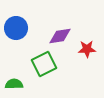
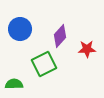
blue circle: moved 4 px right, 1 px down
purple diamond: rotated 40 degrees counterclockwise
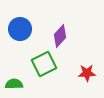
red star: moved 24 px down
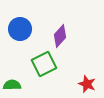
red star: moved 11 px down; rotated 24 degrees clockwise
green semicircle: moved 2 px left, 1 px down
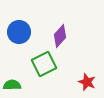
blue circle: moved 1 px left, 3 px down
red star: moved 2 px up
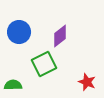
purple diamond: rotated 10 degrees clockwise
green semicircle: moved 1 px right
